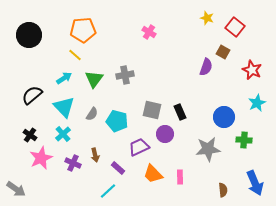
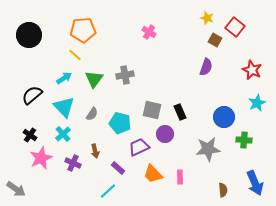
brown square: moved 8 px left, 12 px up
cyan pentagon: moved 3 px right, 2 px down
brown arrow: moved 4 px up
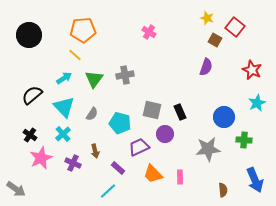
blue arrow: moved 3 px up
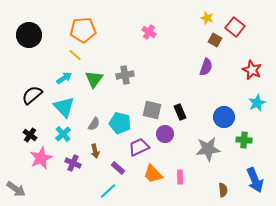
gray semicircle: moved 2 px right, 10 px down
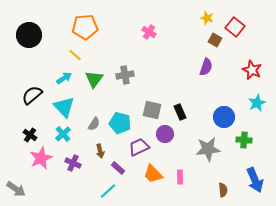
orange pentagon: moved 2 px right, 3 px up
brown arrow: moved 5 px right
